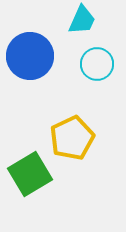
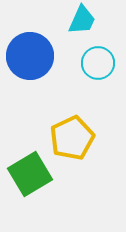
cyan circle: moved 1 px right, 1 px up
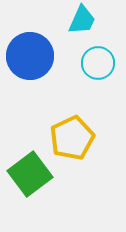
green square: rotated 6 degrees counterclockwise
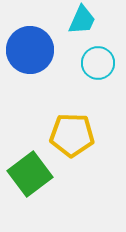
blue circle: moved 6 px up
yellow pentagon: moved 3 px up; rotated 27 degrees clockwise
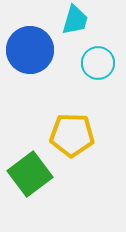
cyan trapezoid: moved 7 px left; rotated 8 degrees counterclockwise
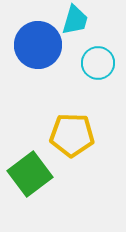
blue circle: moved 8 px right, 5 px up
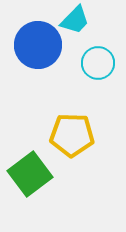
cyan trapezoid: rotated 28 degrees clockwise
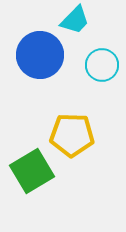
blue circle: moved 2 px right, 10 px down
cyan circle: moved 4 px right, 2 px down
green square: moved 2 px right, 3 px up; rotated 6 degrees clockwise
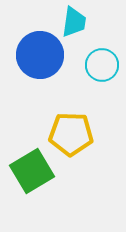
cyan trapezoid: moved 1 px left, 2 px down; rotated 36 degrees counterclockwise
yellow pentagon: moved 1 px left, 1 px up
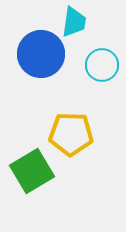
blue circle: moved 1 px right, 1 px up
